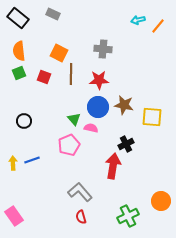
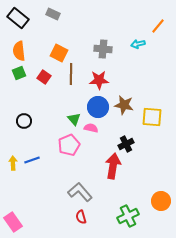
cyan arrow: moved 24 px down
red square: rotated 16 degrees clockwise
pink rectangle: moved 1 px left, 6 px down
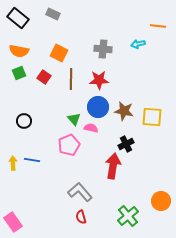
orange line: rotated 56 degrees clockwise
orange semicircle: rotated 72 degrees counterclockwise
brown line: moved 5 px down
brown star: moved 6 px down
blue line: rotated 28 degrees clockwise
green cross: rotated 15 degrees counterclockwise
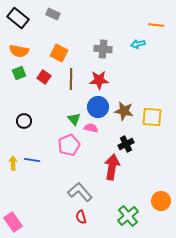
orange line: moved 2 px left, 1 px up
red arrow: moved 1 px left, 1 px down
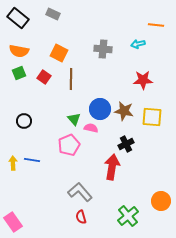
red star: moved 44 px right
blue circle: moved 2 px right, 2 px down
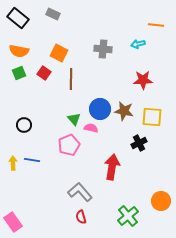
red square: moved 4 px up
black circle: moved 4 px down
black cross: moved 13 px right, 1 px up
